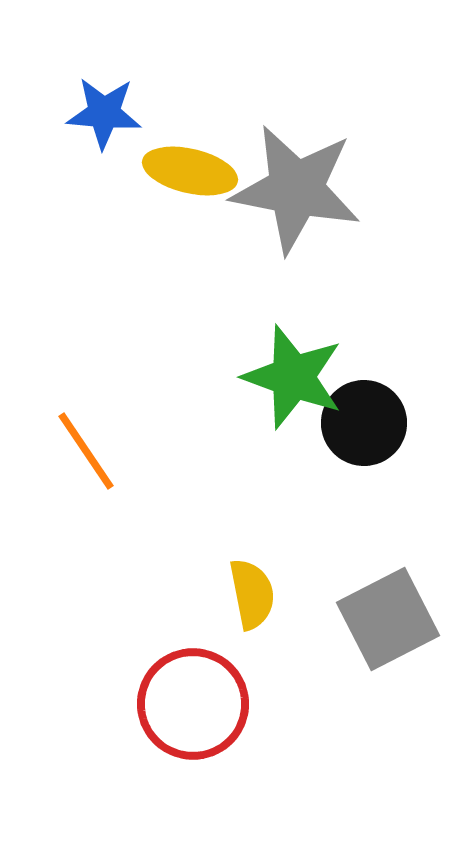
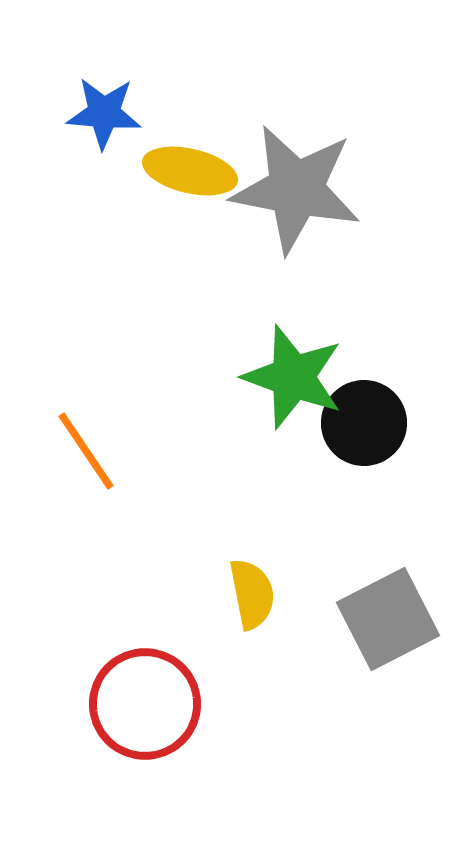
red circle: moved 48 px left
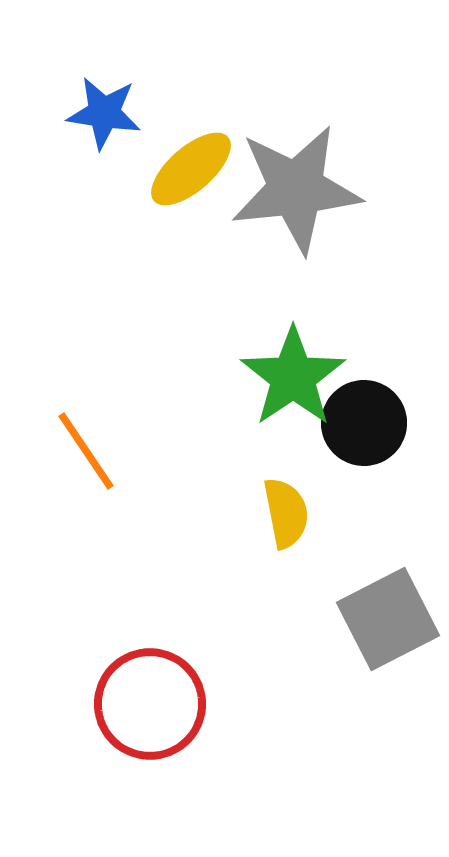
blue star: rotated 4 degrees clockwise
yellow ellipse: moved 1 px right, 2 px up; rotated 54 degrees counterclockwise
gray star: rotated 17 degrees counterclockwise
green star: rotated 18 degrees clockwise
yellow semicircle: moved 34 px right, 81 px up
red circle: moved 5 px right
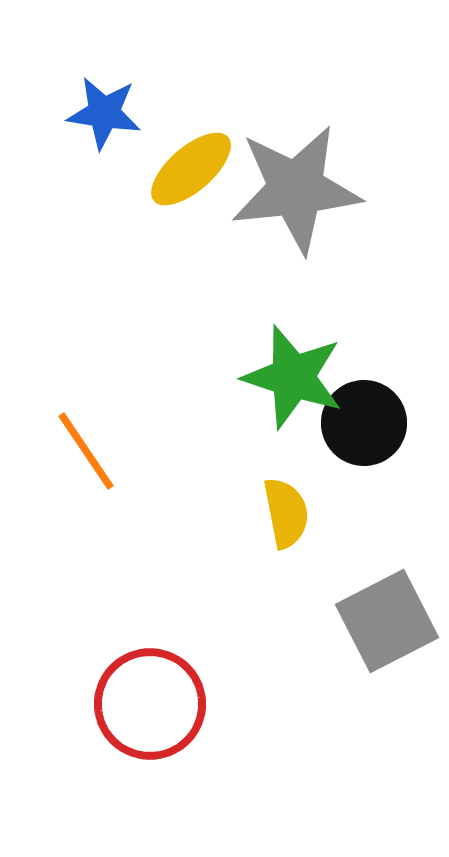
green star: rotated 20 degrees counterclockwise
gray square: moved 1 px left, 2 px down
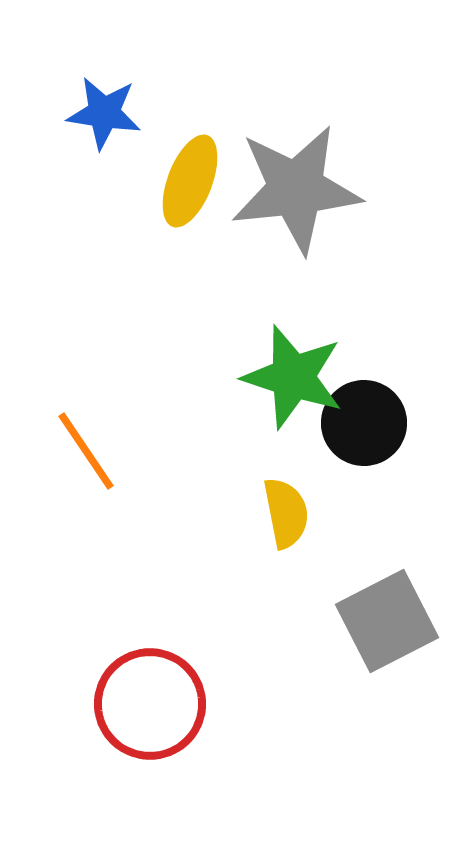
yellow ellipse: moved 1 px left, 12 px down; rotated 28 degrees counterclockwise
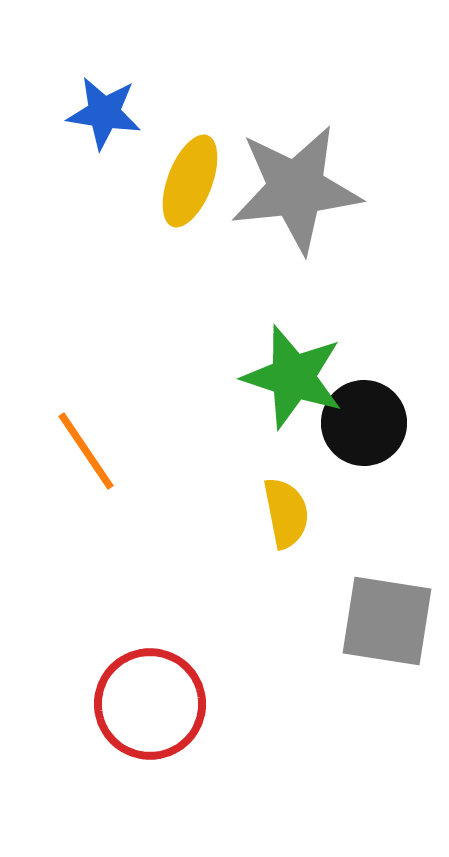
gray square: rotated 36 degrees clockwise
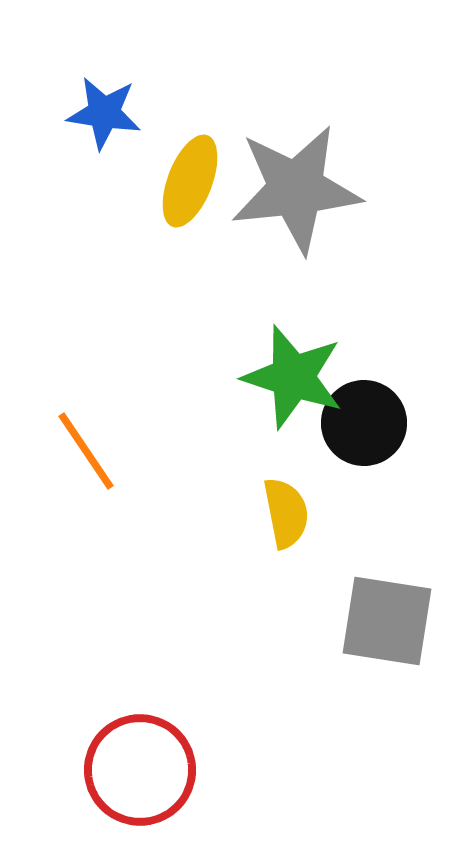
red circle: moved 10 px left, 66 px down
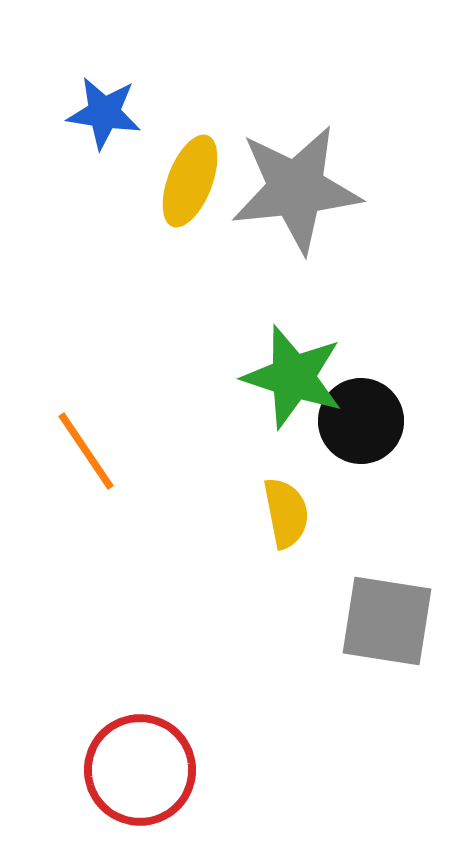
black circle: moved 3 px left, 2 px up
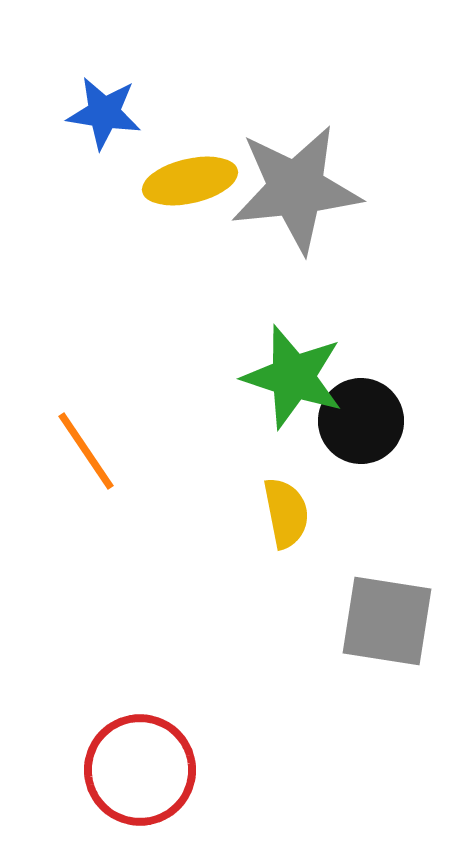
yellow ellipse: rotated 56 degrees clockwise
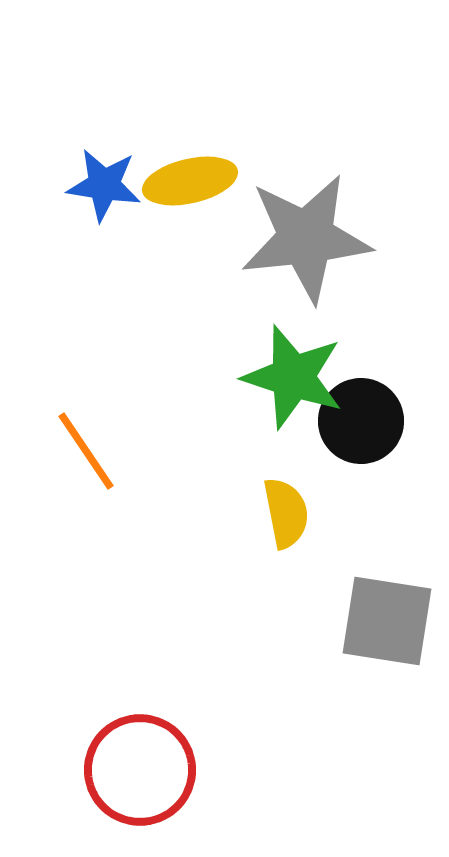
blue star: moved 72 px down
gray star: moved 10 px right, 49 px down
